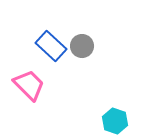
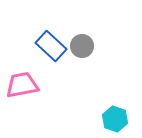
pink trapezoid: moved 7 px left; rotated 56 degrees counterclockwise
cyan hexagon: moved 2 px up
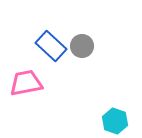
pink trapezoid: moved 4 px right, 2 px up
cyan hexagon: moved 2 px down
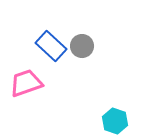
pink trapezoid: rotated 8 degrees counterclockwise
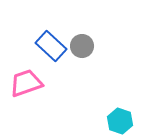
cyan hexagon: moved 5 px right
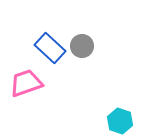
blue rectangle: moved 1 px left, 2 px down
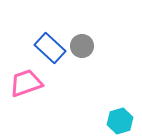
cyan hexagon: rotated 25 degrees clockwise
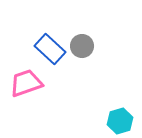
blue rectangle: moved 1 px down
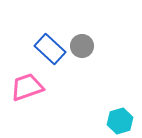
pink trapezoid: moved 1 px right, 4 px down
